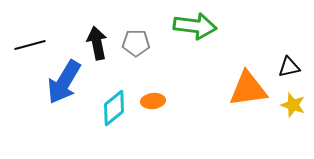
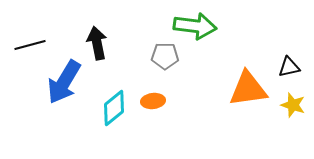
gray pentagon: moved 29 px right, 13 px down
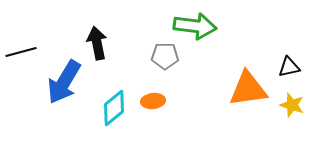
black line: moved 9 px left, 7 px down
yellow star: moved 1 px left
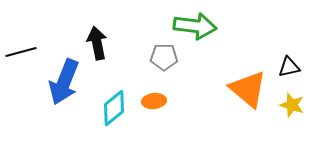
gray pentagon: moved 1 px left, 1 px down
blue arrow: rotated 9 degrees counterclockwise
orange triangle: rotated 48 degrees clockwise
orange ellipse: moved 1 px right
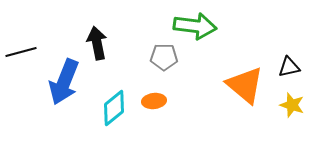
orange triangle: moved 3 px left, 4 px up
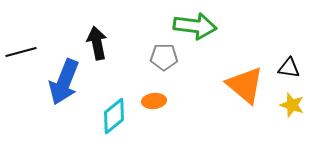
black triangle: moved 1 px down; rotated 20 degrees clockwise
cyan diamond: moved 8 px down
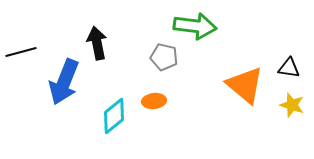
gray pentagon: rotated 12 degrees clockwise
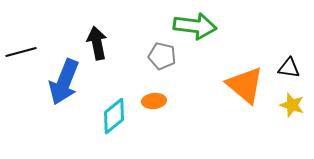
gray pentagon: moved 2 px left, 1 px up
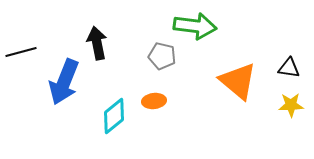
orange triangle: moved 7 px left, 4 px up
yellow star: moved 1 px left; rotated 20 degrees counterclockwise
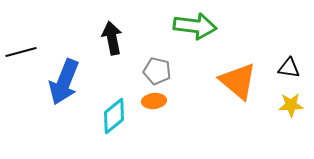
black arrow: moved 15 px right, 5 px up
gray pentagon: moved 5 px left, 15 px down
